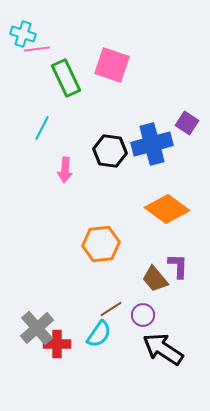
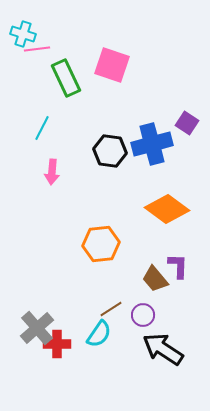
pink arrow: moved 13 px left, 2 px down
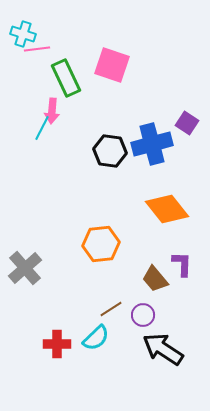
pink arrow: moved 61 px up
orange diamond: rotated 15 degrees clockwise
purple L-shape: moved 4 px right, 2 px up
gray cross: moved 12 px left, 60 px up
cyan semicircle: moved 3 px left, 4 px down; rotated 12 degrees clockwise
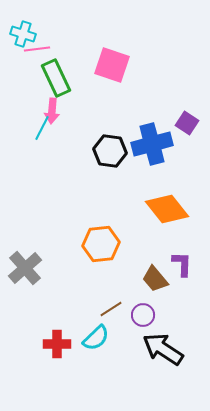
green rectangle: moved 10 px left
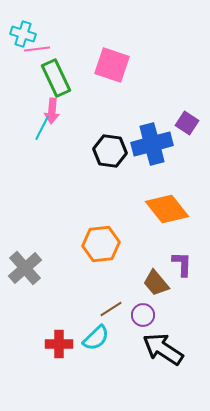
brown trapezoid: moved 1 px right, 4 px down
red cross: moved 2 px right
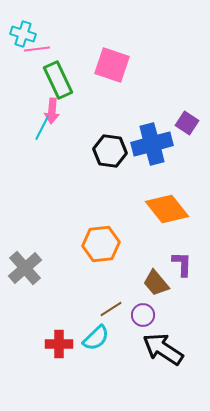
green rectangle: moved 2 px right, 2 px down
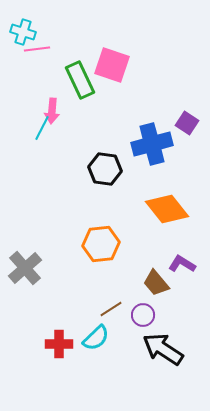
cyan cross: moved 2 px up
green rectangle: moved 22 px right
black hexagon: moved 5 px left, 18 px down
purple L-shape: rotated 60 degrees counterclockwise
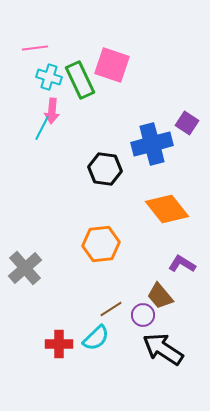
cyan cross: moved 26 px right, 45 px down
pink line: moved 2 px left, 1 px up
brown trapezoid: moved 4 px right, 13 px down
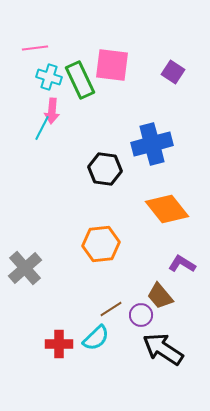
pink square: rotated 12 degrees counterclockwise
purple square: moved 14 px left, 51 px up
purple circle: moved 2 px left
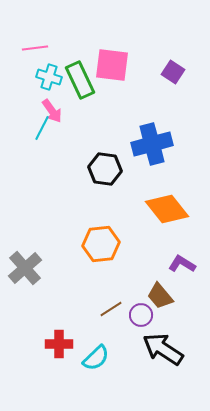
pink arrow: rotated 40 degrees counterclockwise
cyan semicircle: moved 20 px down
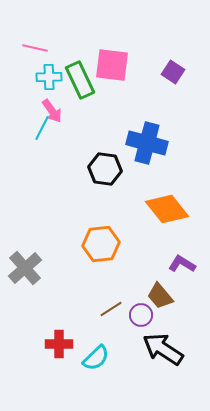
pink line: rotated 20 degrees clockwise
cyan cross: rotated 20 degrees counterclockwise
blue cross: moved 5 px left, 1 px up; rotated 30 degrees clockwise
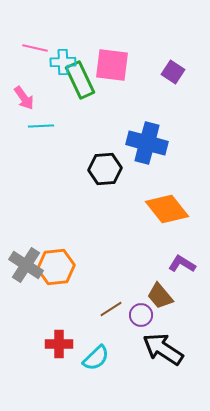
cyan cross: moved 14 px right, 15 px up
pink arrow: moved 28 px left, 13 px up
cyan line: moved 1 px left, 2 px up; rotated 60 degrees clockwise
black hexagon: rotated 12 degrees counterclockwise
orange hexagon: moved 45 px left, 23 px down
gray cross: moved 1 px right, 3 px up; rotated 16 degrees counterclockwise
